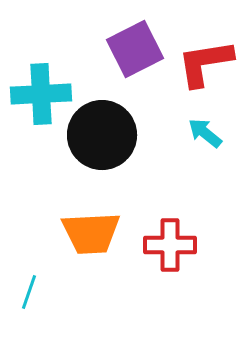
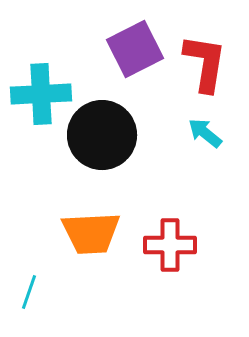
red L-shape: rotated 108 degrees clockwise
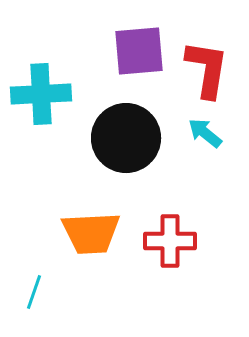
purple square: moved 4 px right, 2 px down; rotated 22 degrees clockwise
red L-shape: moved 2 px right, 6 px down
black circle: moved 24 px right, 3 px down
red cross: moved 4 px up
cyan line: moved 5 px right
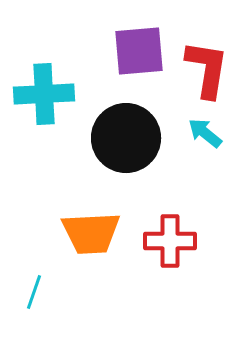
cyan cross: moved 3 px right
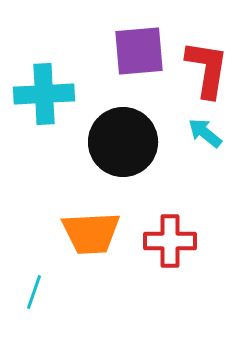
black circle: moved 3 px left, 4 px down
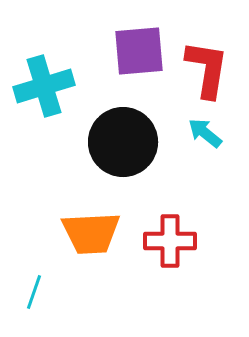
cyan cross: moved 8 px up; rotated 14 degrees counterclockwise
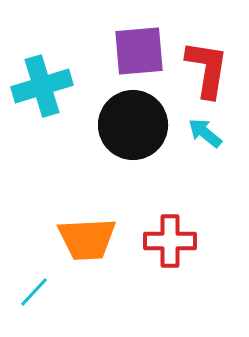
cyan cross: moved 2 px left
black circle: moved 10 px right, 17 px up
orange trapezoid: moved 4 px left, 6 px down
cyan line: rotated 24 degrees clockwise
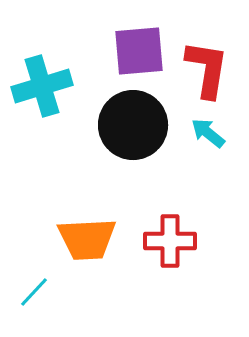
cyan arrow: moved 3 px right
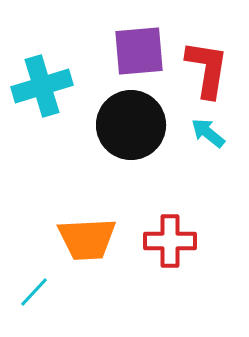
black circle: moved 2 px left
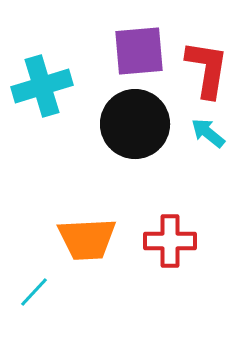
black circle: moved 4 px right, 1 px up
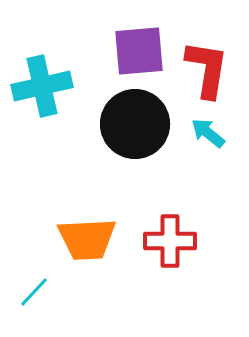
cyan cross: rotated 4 degrees clockwise
